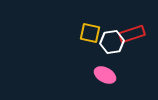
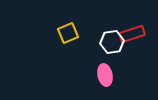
yellow square: moved 22 px left; rotated 35 degrees counterclockwise
pink ellipse: rotated 50 degrees clockwise
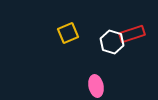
white hexagon: rotated 25 degrees clockwise
pink ellipse: moved 9 px left, 11 px down
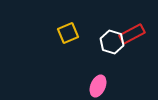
red rectangle: rotated 10 degrees counterclockwise
pink ellipse: moved 2 px right; rotated 35 degrees clockwise
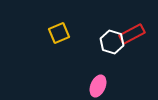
yellow square: moved 9 px left
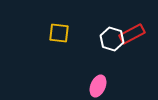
yellow square: rotated 30 degrees clockwise
white hexagon: moved 3 px up
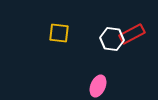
white hexagon: rotated 10 degrees counterclockwise
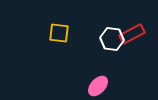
pink ellipse: rotated 20 degrees clockwise
